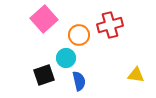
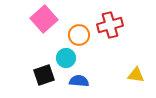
blue semicircle: rotated 72 degrees counterclockwise
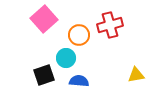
yellow triangle: rotated 18 degrees counterclockwise
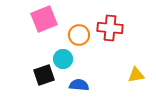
pink square: rotated 20 degrees clockwise
red cross: moved 3 px down; rotated 20 degrees clockwise
cyan circle: moved 3 px left, 1 px down
blue semicircle: moved 4 px down
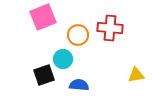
pink square: moved 1 px left, 2 px up
orange circle: moved 1 px left
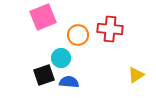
red cross: moved 1 px down
cyan circle: moved 2 px left, 1 px up
yellow triangle: rotated 24 degrees counterclockwise
blue semicircle: moved 10 px left, 3 px up
